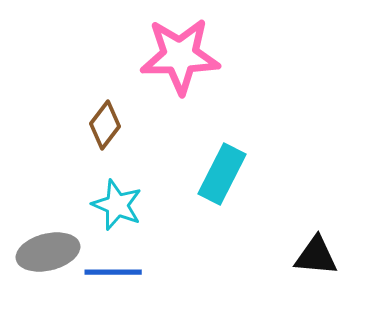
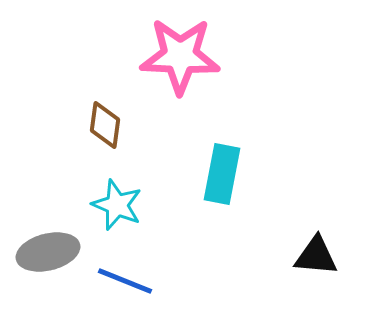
pink star: rotated 4 degrees clockwise
brown diamond: rotated 30 degrees counterclockwise
cyan rectangle: rotated 16 degrees counterclockwise
blue line: moved 12 px right, 9 px down; rotated 22 degrees clockwise
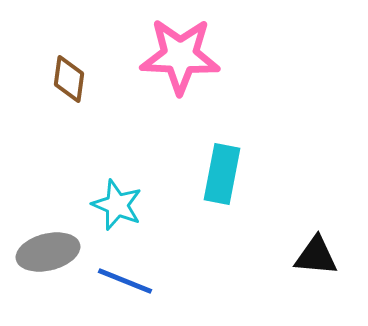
brown diamond: moved 36 px left, 46 px up
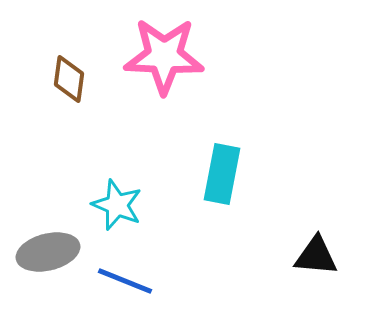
pink star: moved 16 px left
